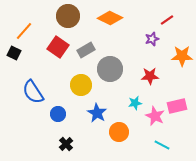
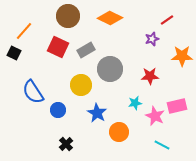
red square: rotated 10 degrees counterclockwise
blue circle: moved 4 px up
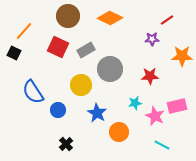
purple star: rotated 16 degrees clockwise
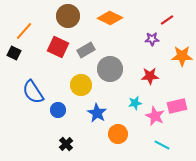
orange circle: moved 1 px left, 2 px down
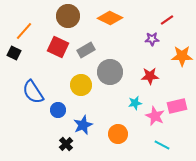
gray circle: moved 3 px down
blue star: moved 14 px left, 12 px down; rotated 18 degrees clockwise
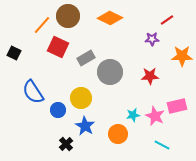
orange line: moved 18 px right, 6 px up
gray rectangle: moved 8 px down
yellow circle: moved 13 px down
cyan star: moved 2 px left, 12 px down
blue star: moved 2 px right, 1 px down; rotated 18 degrees counterclockwise
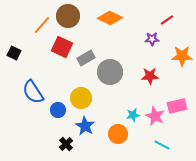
red square: moved 4 px right
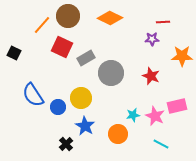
red line: moved 4 px left, 2 px down; rotated 32 degrees clockwise
gray circle: moved 1 px right, 1 px down
red star: moved 1 px right; rotated 24 degrees clockwise
blue semicircle: moved 3 px down
blue circle: moved 3 px up
cyan line: moved 1 px left, 1 px up
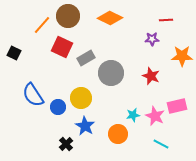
red line: moved 3 px right, 2 px up
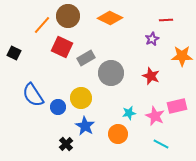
purple star: rotated 24 degrees counterclockwise
cyan star: moved 4 px left, 2 px up
